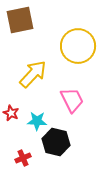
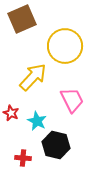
brown square: moved 2 px right, 1 px up; rotated 12 degrees counterclockwise
yellow circle: moved 13 px left
yellow arrow: moved 3 px down
cyan star: rotated 24 degrees clockwise
black hexagon: moved 3 px down
red cross: rotated 28 degrees clockwise
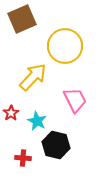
pink trapezoid: moved 3 px right
red star: rotated 14 degrees clockwise
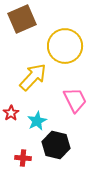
cyan star: rotated 18 degrees clockwise
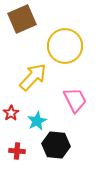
black hexagon: rotated 8 degrees counterclockwise
red cross: moved 6 px left, 7 px up
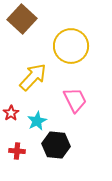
brown square: rotated 24 degrees counterclockwise
yellow circle: moved 6 px right
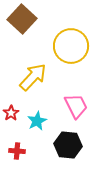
pink trapezoid: moved 1 px right, 6 px down
black hexagon: moved 12 px right
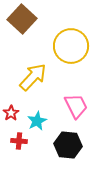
red cross: moved 2 px right, 10 px up
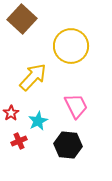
cyan star: moved 1 px right
red cross: rotated 28 degrees counterclockwise
